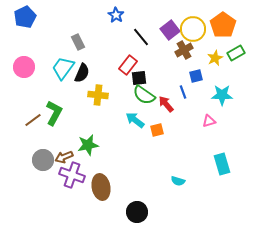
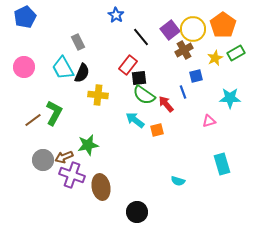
cyan trapezoid: rotated 65 degrees counterclockwise
cyan star: moved 8 px right, 3 px down
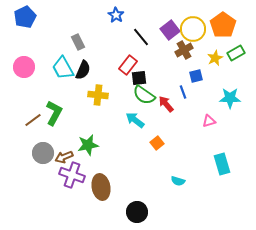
black semicircle: moved 1 px right, 3 px up
orange square: moved 13 px down; rotated 24 degrees counterclockwise
gray circle: moved 7 px up
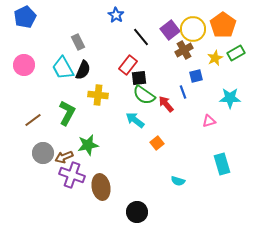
pink circle: moved 2 px up
green L-shape: moved 13 px right
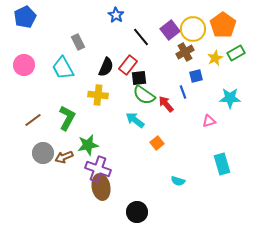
brown cross: moved 1 px right, 2 px down
black semicircle: moved 23 px right, 3 px up
green L-shape: moved 5 px down
purple cross: moved 26 px right, 6 px up
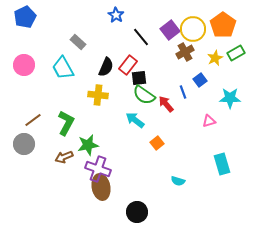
gray rectangle: rotated 21 degrees counterclockwise
blue square: moved 4 px right, 4 px down; rotated 24 degrees counterclockwise
green L-shape: moved 1 px left, 5 px down
gray circle: moved 19 px left, 9 px up
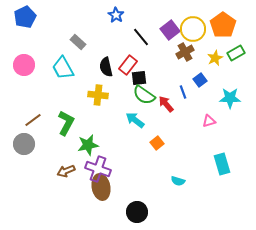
black semicircle: rotated 144 degrees clockwise
brown arrow: moved 2 px right, 14 px down
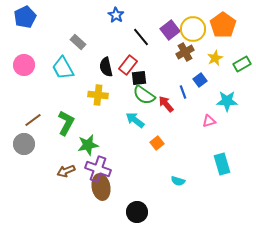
green rectangle: moved 6 px right, 11 px down
cyan star: moved 3 px left, 3 px down
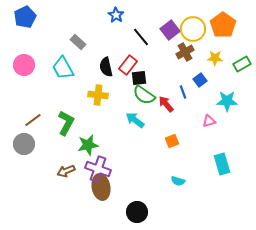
yellow star: rotated 28 degrees clockwise
orange square: moved 15 px right, 2 px up; rotated 16 degrees clockwise
